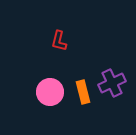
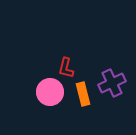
red L-shape: moved 7 px right, 27 px down
orange rectangle: moved 2 px down
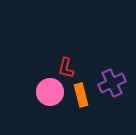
orange rectangle: moved 2 px left, 1 px down
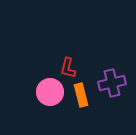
red L-shape: moved 2 px right
purple cross: rotated 12 degrees clockwise
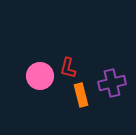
pink circle: moved 10 px left, 16 px up
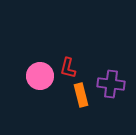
purple cross: moved 1 px left, 1 px down; rotated 20 degrees clockwise
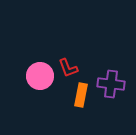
red L-shape: rotated 35 degrees counterclockwise
orange rectangle: rotated 25 degrees clockwise
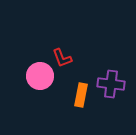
red L-shape: moved 6 px left, 10 px up
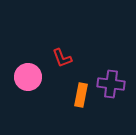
pink circle: moved 12 px left, 1 px down
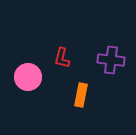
red L-shape: rotated 35 degrees clockwise
purple cross: moved 24 px up
